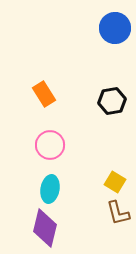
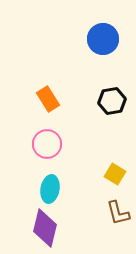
blue circle: moved 12 px left, 11 px down
orange rectangle: moved 4 px right, 5 px down
pink circle: moved 3 px left, 1 px up
yellow square: moved 8 px up
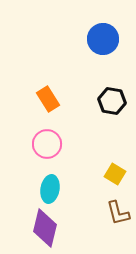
black hexagon: rotated 20 degrees clockwise
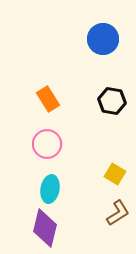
brown L-shape: rotated 108 degrees counterclockwise
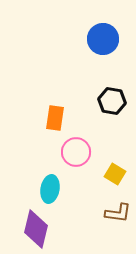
orange rectangle: moved 7 px right, 19 px down; rotated 40 degrees clockwise
pink circle: moved 29 px right, 8 px down
brown L-shape: rotated 40 degrees clockwise
purple diamond: moved 9 px left, 1 px down
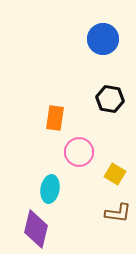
black hexagon: moved 2 px left, 2 px up
pink circle: moved 3 px right
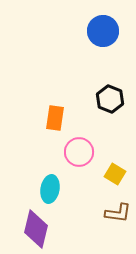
blue circle: moved 8 px up
black hexagon: rotated 12 degrees clockwise
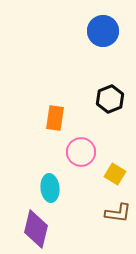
black hexagon: rotated 16 degrees clockwise
pink circle: moved 2 px right
cyan ellipse: moved 1 px up; rotated 16 degrees counterclockwise
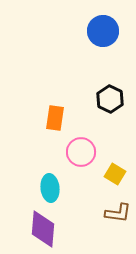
black hexagon: rotated 12 degrees counterclockwise
purple diamond: moved 7 px right; rotated 9 degrees counterclockwise
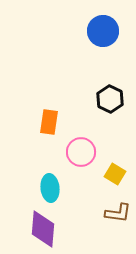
orange rectangle: moved 6 px left, 4 px down
